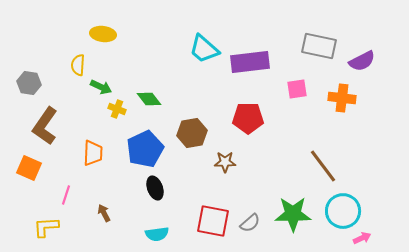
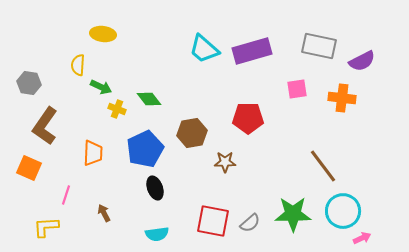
purple rectangle: moved 2 px right, 11 px up; rotated 9 degrees counterclockwise
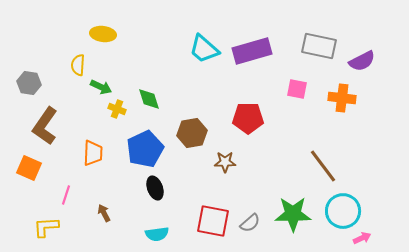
pink square: rotated 20 degrees clockwise
green diamond: rotated 20 degrees clockwise
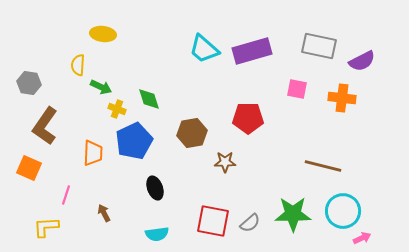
blue pentagon: moved 11 px left, 8 px up
brown line: rotated 39 degrees counterclockwise
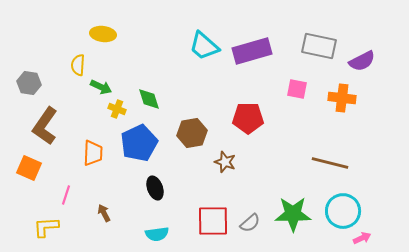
cyan trapezoid: moved 3 px up
blue pentagon: moved 5 px right, 2 px down
brown star: rotated 20 degrees clockwise
brown line: moved 7 px right, 3 px up
red square: rotated 12 degrees counterclockwise
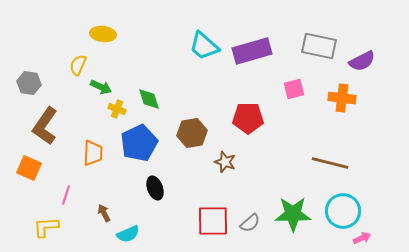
yellow semicircle: rotated 20 degrees clockwise
pink square: moved 3 px left; rotated 25 degrees counterclockwise
cyan semicircle: moved 29 px left; rotated 15 degrees counterclockwise
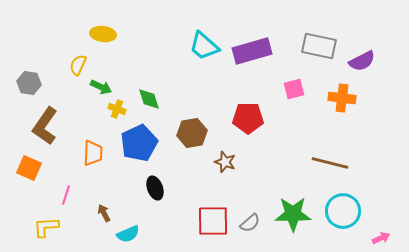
pink arrow: moved 19 px right
